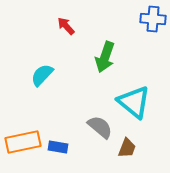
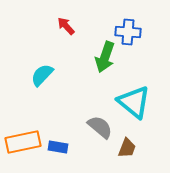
blue cross: moved 25 px left, 13 px down
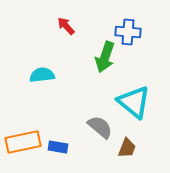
cyan semicircle: rotated 40 degrees clockwise
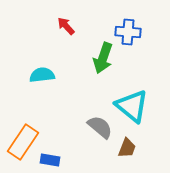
green arrow: moved 2 px left, 1 px down
cyan triangle: moved 2 px left, 4 px down
orange rectangle: rotated 44 degrees counterclockwise
blue rectangle: moved 8 px left, 13 px down
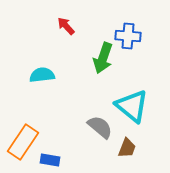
blue cross: moved 4 px down
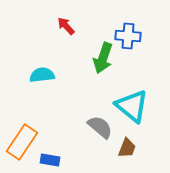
orange rectangle: moved 1 px left
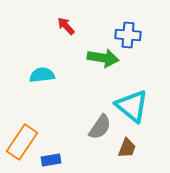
blue cross: moved 1 px up
green arrow: rotated 100 degrees counterclockwise
gray semicircle: rotated 84 degrees clockwise
blue rectangle: moved 1 px right; rotated 18 degrees counterclockwise
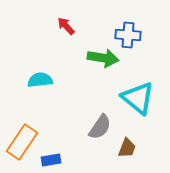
cyan semicircle: moved 2 px left, 5 px down
cyan triangle: moved 6 px right, 8 px up
